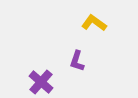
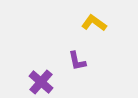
purple L-shape: rotated 30 degrees counterclockwise
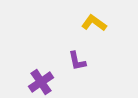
purple cross: rotated 15 degrees clockwise
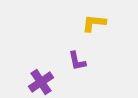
yellow L-shape: rotated 30 degrees counterclockwise
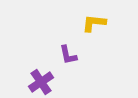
purple L-shape: moved 9 px left, 6 px up
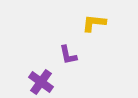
purple cross: rotated 20 degrees counterclockwise
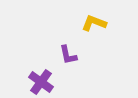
yellow L-shape: rotated 15 degrees clockwise
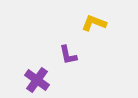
purple cross: moved 4 px left, 2 px up
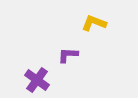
purple L-shape: rotated 105 degrees clockwise
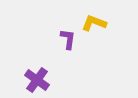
purple L-shape: moved 16 px up; rotated 95 degrees clockwise
